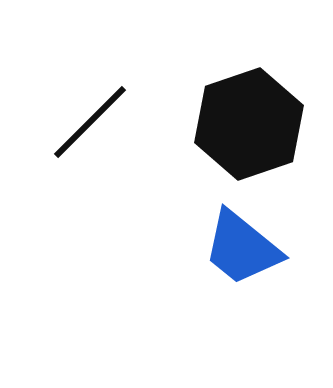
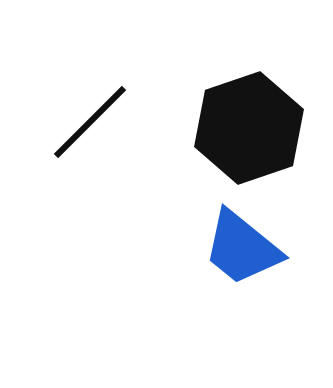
black hexagon: moved 4 px down
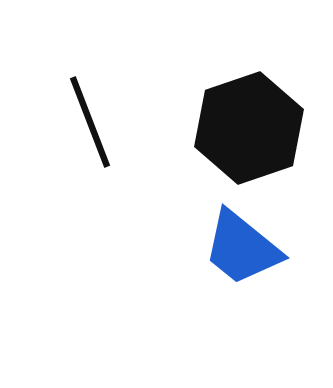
black line: rotated 66 degrees counterclockwise
